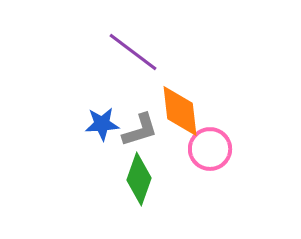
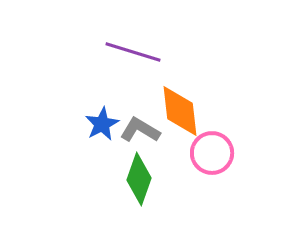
purple line: rotated 20 degrees counterclockwise
blue star: rotated 24 degrees counterclockwise
gray L-shape: rotated 132 degrees counterclockwise
pink circle: moved 2 px right, 4 px down
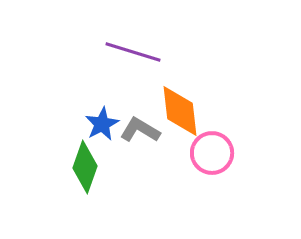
green diamond: moved 54 px left, 12 px up
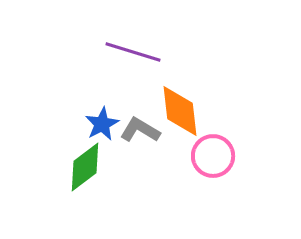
pink circle: moved 1 px right, 3 px down
green diamond: rotated 33 degrees clockwise
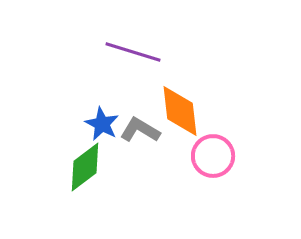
blue star: rotated 16 degrees counterclockwise
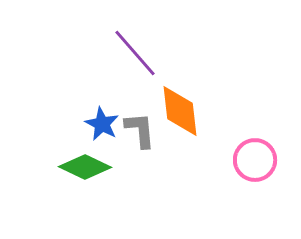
purple line: moved 2 px right, 1 px down; rotated 32 degrees clockwise
gray L-shape: rotated 54 degrees clockwise
pink circle: moved 42 px right, 4 px down
green diamond: rotated 63 degrees clockwise
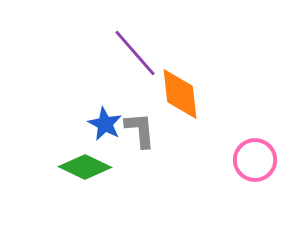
orange diamond: moved 17 px up
blue star: moved 3 px right
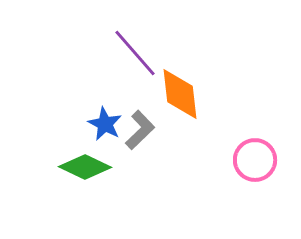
gray L-shape: rotated 51 degrees clockwise
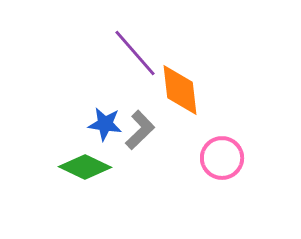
orange diamond: moved 4 px up
blue star: rotated 20 degrees counterclockwise
pink circle: moved 33 px left, 2 px up
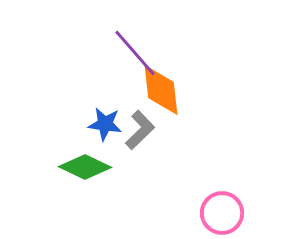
orange diamond: moved 19 px left
pink circle: moved 55 px down
